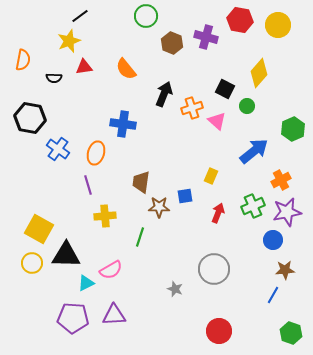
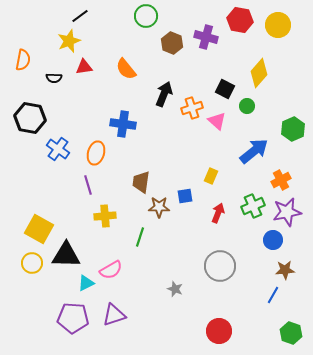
gray circle at (214, 269): moved 6 px right, 3 px up
purple triangle at (114, 315): rotated 15 degrees counterclockwise
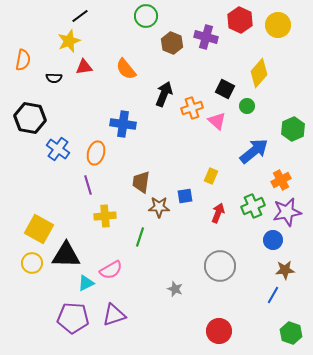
red hexagon at (240, 20): rotated 15 degrees clockwise
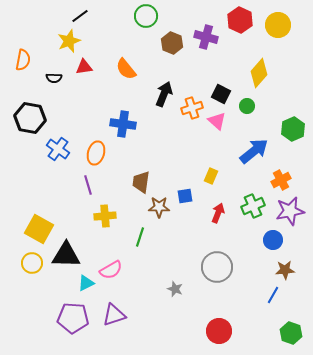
black square at (225, 89): moved 4 px left, 5 px down
purple star at (287, 212): moved 3 px right, 1 px up
gray circle at (220, 266): moved 3 px left, 1 px down
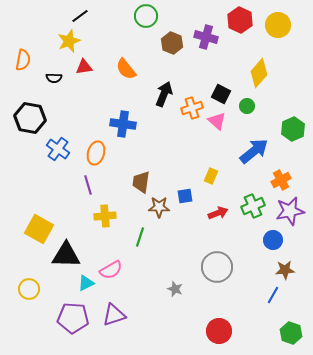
red arrow at (218, 213): rotated 48 degrees clockwise
yellow circle at (32, 263): moved 3 px left, 26 px down
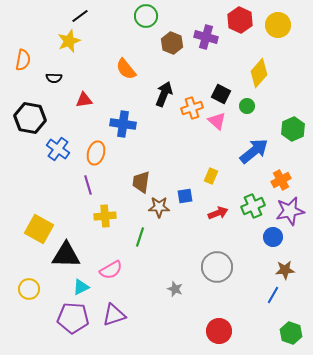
red triangle at (84, 67): moved 33 px down
blue circle at (273, 240): moved 3 px up
cyan triangle at (86, 283): moved 5 px left, 4 px down
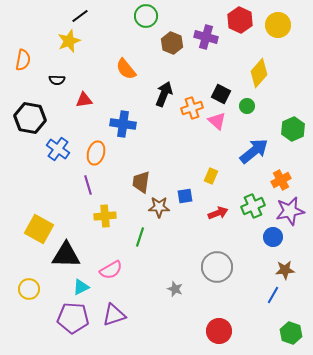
black semicircle at (54, 78): moved 3 px right, 2 px down
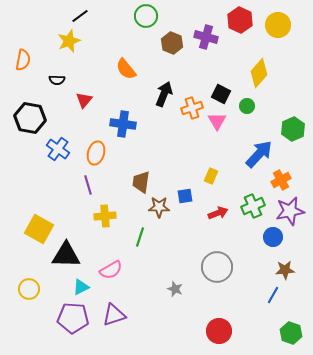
red triangle at (84, 100): rotated 42 degrees counterclockwise
pink triangle at (217, 121): rotated 18 degrees clockwise
blue arrow at (254, 151): moved 5 px right, 3 px down; rotated 8 degrees counterclockwise
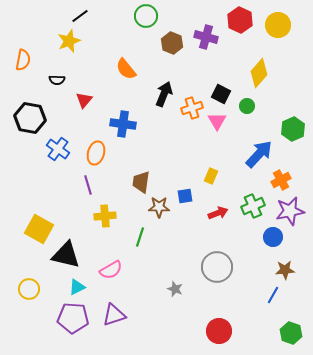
black triangle at (66, 255): rotated 12 degrees clockwise
cyan triangle at (81, 287): moved 4 px left
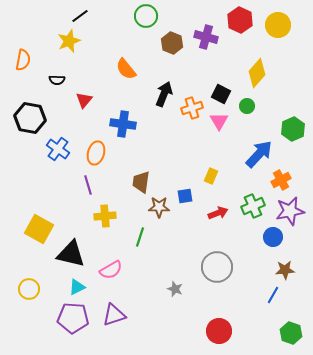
yellow diamond at (259, 73): moved 2 px left
pink triangle at (217, 121): moved 2 px right
black triangle at (66, 255): moved 5 px right, 1 px up
